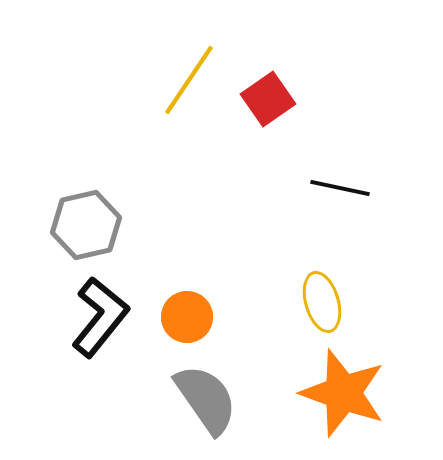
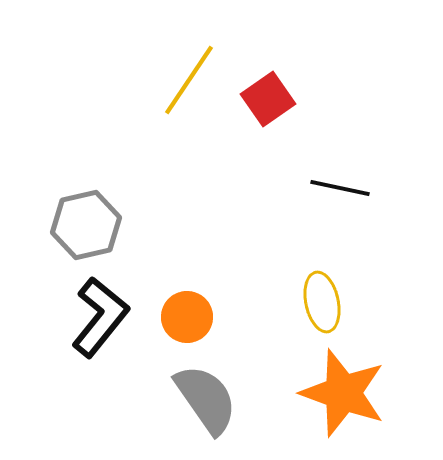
yellow ellipse: rotated 4 degrees clockwise
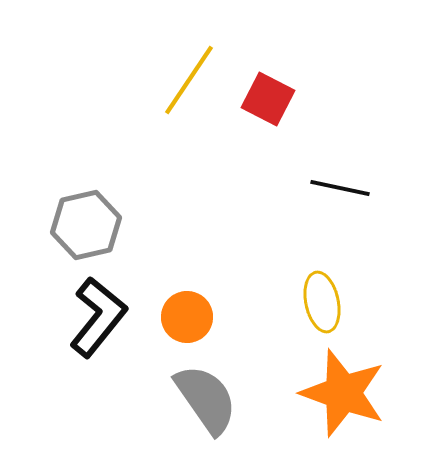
red square: rotated 28 degrees counterclockwise
black L-shape: moved 2 px left
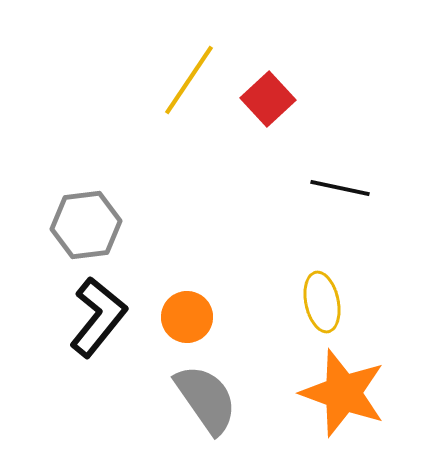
red square: rotated 20 degrees clockwise
gray hexagon: rotated 6 degrees clockwise
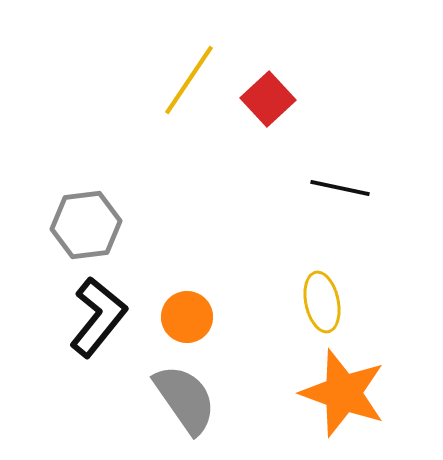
gray semicircle: moved 21 px left
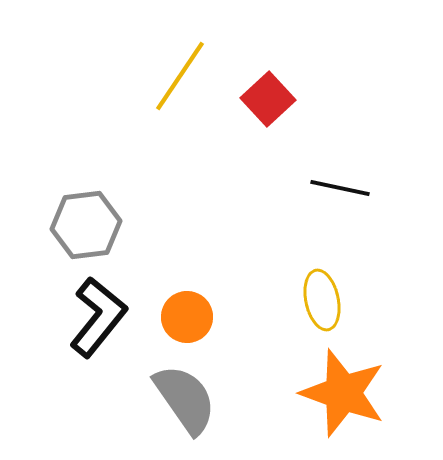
yellow line: moved 9 px left, 4 px up
yellow ellipse: moved 2 px up
